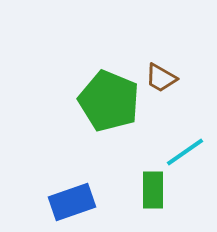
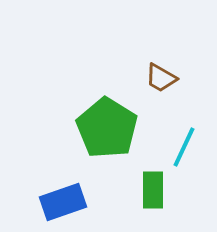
green pentagon: moved 2 px left, 27 px down; rotated 10 degrees clockwise
cyan line: moved 1 px left, 5 px up; rotated 30 degrees counterclockwise
blue rectangle: moved 9 px left
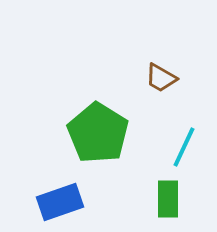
green pentagon: moved 9 px left, 5 px down
green rectangle: moved 15 px right, 9 px down
blue rectangle: moved 3 px left
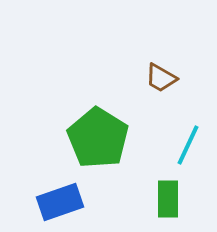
green pentagon: moved 5 px down
cyan line: moved 4 px right, 2 px up
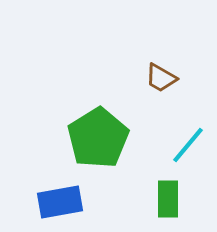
green pentagon: rotated 8 degrees clockwise
cyan line: rotated 15 degrees clockwise
blue rectangle: rotated 9 degrees clockwise
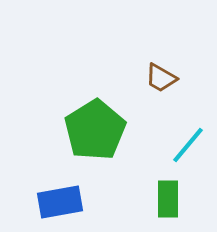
green pentagon: moved 3 px left, 8 px up
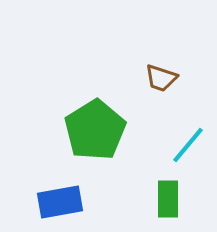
brown trapezoid: rotated 12 degrees counterclockwise
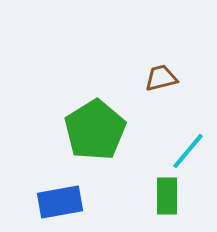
brown trapezoid: rotated 148 degrees clockwise
cyan line: moved 6 px down
green rectangle: moved 1 px left, 3 px up
